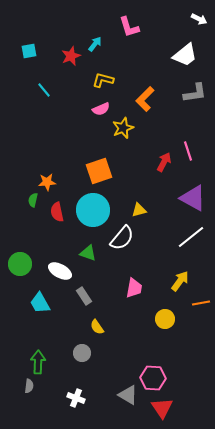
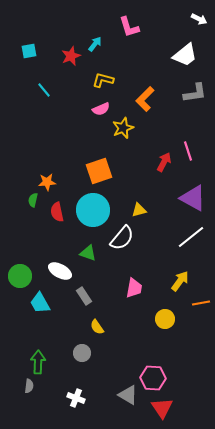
green circle: moved 12 px down
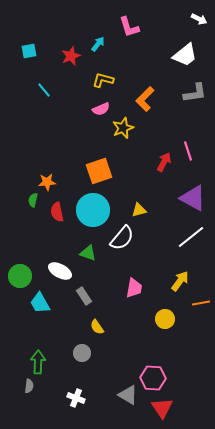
cyan arrow: moved 3 px right
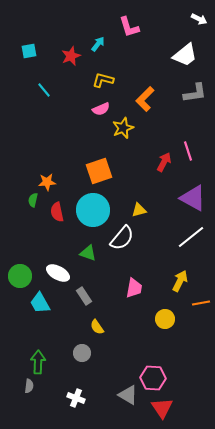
white ellipse: moved 2 px left, 2 px down
yellow arrow: rotated 10 degrees counterclockwise
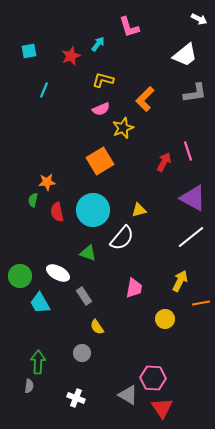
cyan line: rotated 63 degrees clockwise
orange square: moved 1 px right, 10 px up; rotated 12 degrees counterclockwise
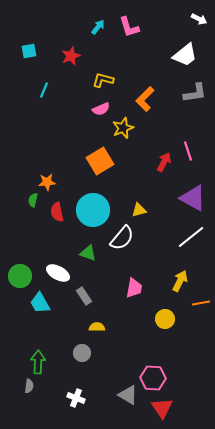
cyan arrow: moved 17 px up
yellow semicircle: rotated 126 degrees clockwise
